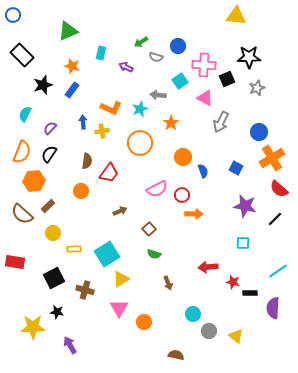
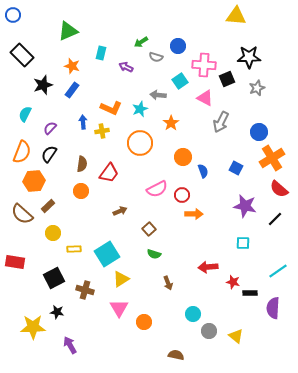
brown semicircle at (87, 161): moved 5 px left, 3 px down
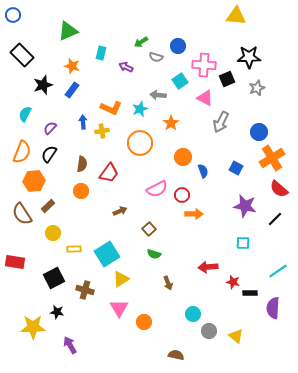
brown semicircle at (22, 214): rotated 15 degrees clockwise
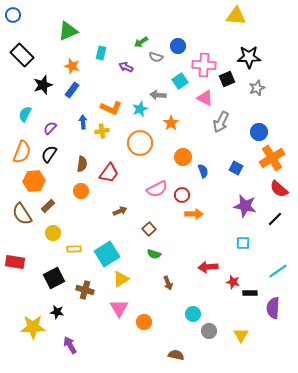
yellow triangle at (236, 336): moved 5 px right, 1 px up; rotated 21 degrees clockwise
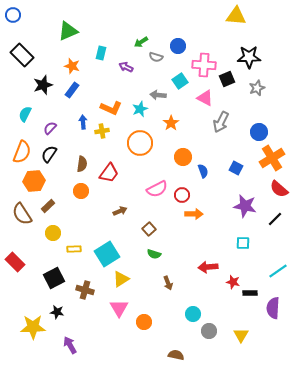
red rectangle at (15, 262): rotated 36 degrees clockwise
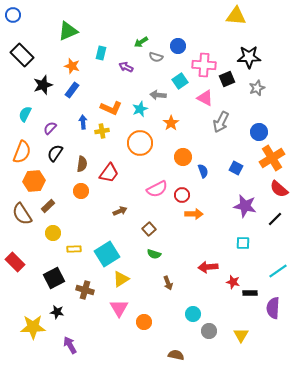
black semicircle at (49, 154): moved 6 px right, 1 px up
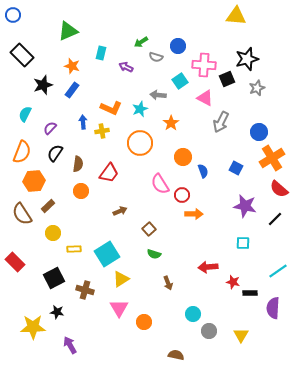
black star at (249, 57): moved 2 px left, 2 px down; rotated 15 degrees counterclockwise
brown semicircle at (82, 164): moved 4 px left
pink semicircle at (157, 189): moved 3 px right, 5 px up; rotated 85 degrees clockwise
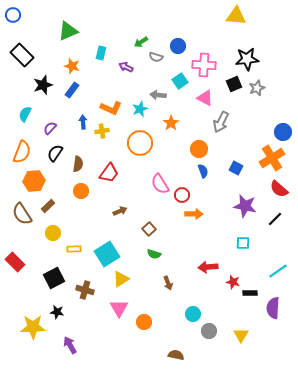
black star at (247, 59): rotated 10 degrees clockwise
black square at (227, 79): moved 7 px right, 5 px down
blue circle at (259, 132): moved 24 px right
orange circle at (183, 157): moved 16 px right, 8 px up
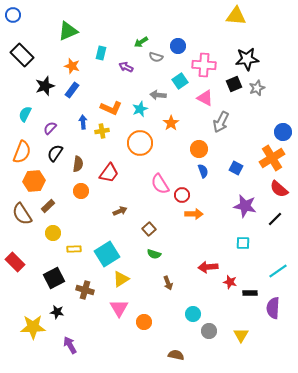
black star at (43, 85): moved 2 px right, 1 px down
red star at (233, 282): moved 3 px left
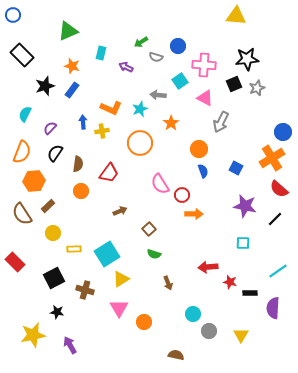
yellow star at (33, 327): moved 8 px down; rotated 10 degrees counterclockwise
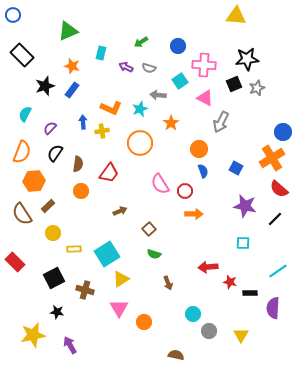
gray semicircle at (156, 57): moved 7 px left, 11 px down
red circle at (182, 195): moved 3 px right, 4 px up
